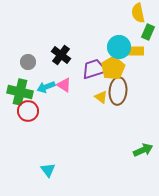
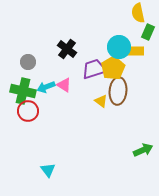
black cross: moved 6 px right, 6 px up
green cross: moved 3 px right, 1 px up
yellow triangle: moved 4 px down
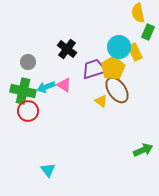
yellow rectangle: moved 1 px down; rotated 66 degrees clockwise
brown ellipse: moved 1 px left, 1 px up; rotated 40 degrees counterclockwise
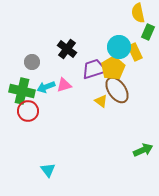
gray circle: moved 4 px right
pink triangle: rotated 49 degrees counterclockwise
green cross: moved 1 px left
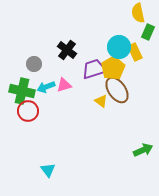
black cross: moved 1 px down
gray circle: moved 2 px right, 2 px down
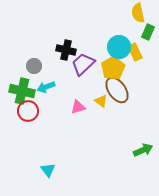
black cross: moved 1 px left; rotated 24 degrees counterclockwise
gray circle: moved 2 px down
purple trapezoid: moved 11 px left, 5 px up; rotated 25 degrees counterclockwise
pink triangle: moved 14 px right, 22 px down
